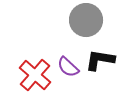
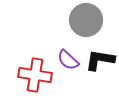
purple semicircle: moved 7 px up
red cross: rotated 32 degrees counterclockwise
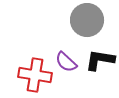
gray circle: moved 1 px right
purple semicircle: moved 2 px left, 2 px down
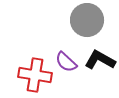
black L-shape: rotated 20 degrees clockwise
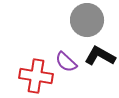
black L-shape: moved 4 px up
red cross: moved 1 px right, 1 px down
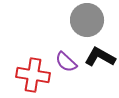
black L-shape: moved 1 px down
red cross: moved 3 px left, 1 px up
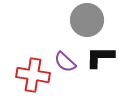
black L-shape: rotated 28 degrees counterclockwise
purple semicircle: moved 1 px left
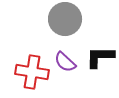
gray circle: moved 22 px left, 1 px up
red cross: moved 1 px left, 3 px up
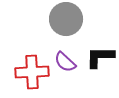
gray circle: moved 1 px right
red cross: rotated 12 degrees counterclockwise
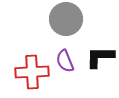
purple semicircle: moved 1 px up; rotated 25 degrees clockwise
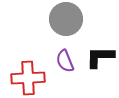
red cross: moved 4 px left, 6 px down
